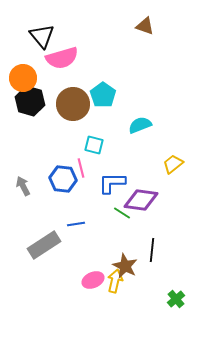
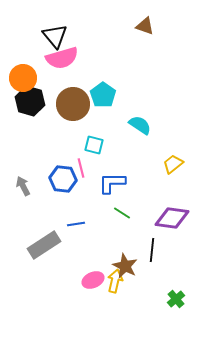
black triangle: moved 13 px right
cyan semicircle: rotated 55 degrees clockwise
purple diamond: moved 31 px right, 18 px down
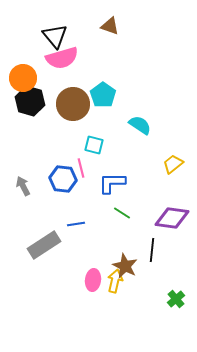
brown triangle: moved 35 px left
pink ellipse: rotated 60 degrees counterclockwise
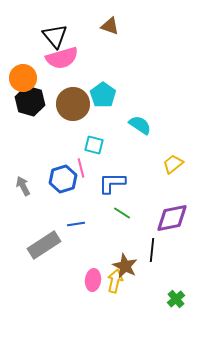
blue hexagon: rotated 24 degrees counterclockwise
purple diamond: rotated 20 degrees counterclockwise
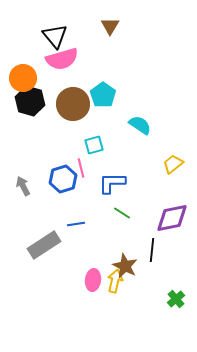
brown triangle: rotated 42 degrees clockwise
pink semicircle: moved 1 px down
cyan square: rotated 30 degrees counterclockwise
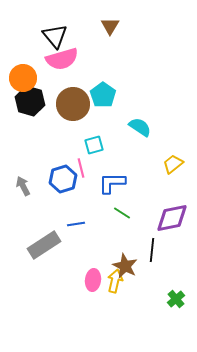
cyan semicircle: moved 2 px down
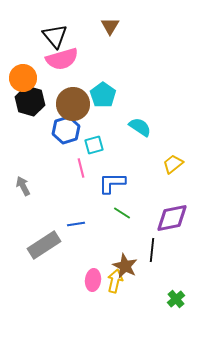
blue hexagon: moved 3 px right, 49 px up
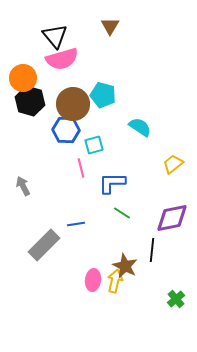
cyan pentagon: rotated 20 degrees counterclockwise
blue hexagon: rotated 20 degrees clockwise
gray rectangle: rotated 12 degrees counterclockwise
